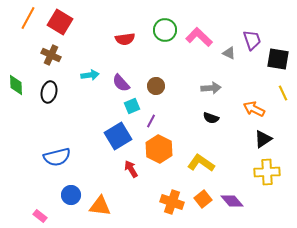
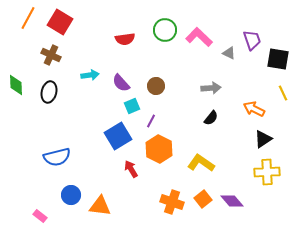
black semicircle: rotated 70 degrees counterclockwise
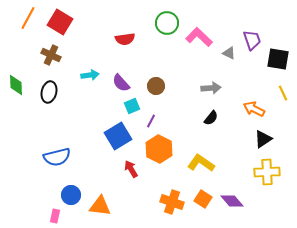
green circle: moved 2 px right, 7 px up
orange square: rotated 18 degrees counterclockwise
pink rectangle: moved 15 px right; rotated 64 degrees clockwise
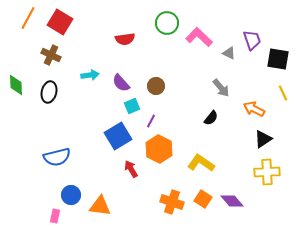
gray arrow: moved 10 px right; rotated 54 degrees clockwise
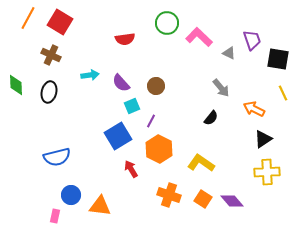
orange cross: moved 3 px left, 7 px up
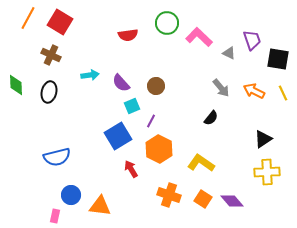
red semicircle: moved 3 px right, 4 px up
orange arrow: moved 18 px up
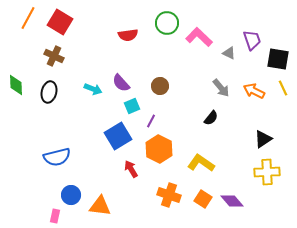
brown cross: moved 3 px right, 1 px down
cyan arrow: moved 3 px right, 14 px down; rotated 30 degrees clockwise
brown circle: moved 4 px right
yellow line: moved 5 px up
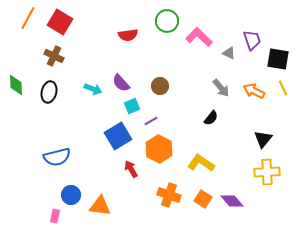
green circle: moved 2 px up
purple line: rotated 32 degrees clockwise
black triangle: rotated 18 degrees counterclockwise
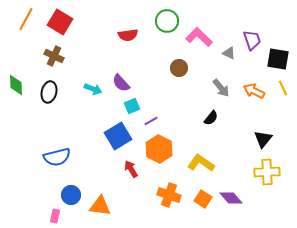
orange line: moved 2 px left, 1 px down
brown circle: moved 19 px right, 18 px up
purple diamond: moved 1 px left, 3 px up
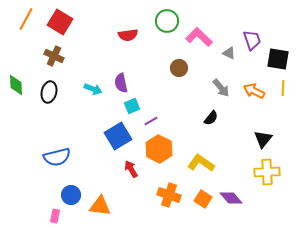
purple semicircle: rotated 30 degrees clockwise
yellow line: rotated 28 degrees clockwise
